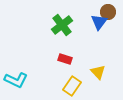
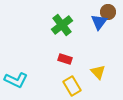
yellow rectangle: rotated 66 degrees counterclockwise
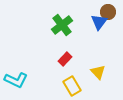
red rectangle: rotated 64 degrees counterclockwise
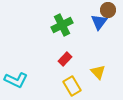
brown circle: moved 2 px up
green cross: rotated 10 degrees clockwise
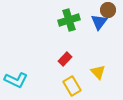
green cross: moved 7 px right, 5 px up; rotated 10 degrees clockwise
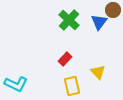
brown circle: moved 5 px right
green cross: rotated 30 degrees counterclockwise
cyan L-shape: moved 4 px down
yellow rectangle: rotated 18 degrees clockwise
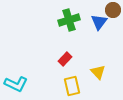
green cross: rotated 30 degrees clockwise
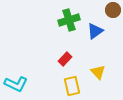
blue triangle: moved 4 px left, 9 px down; rotated 18 degrees clockwise
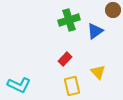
cyan L-shape: moved 3 px right, 1 px down
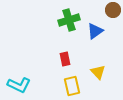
red rectangle: rotated 56 degrees counterclockwise
